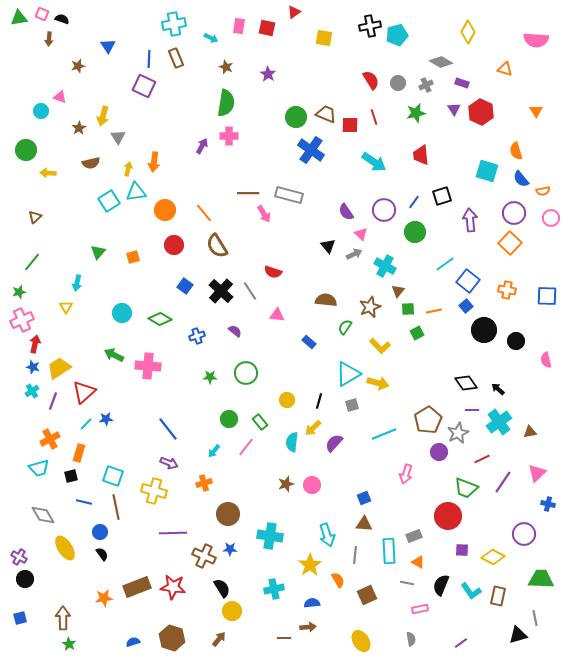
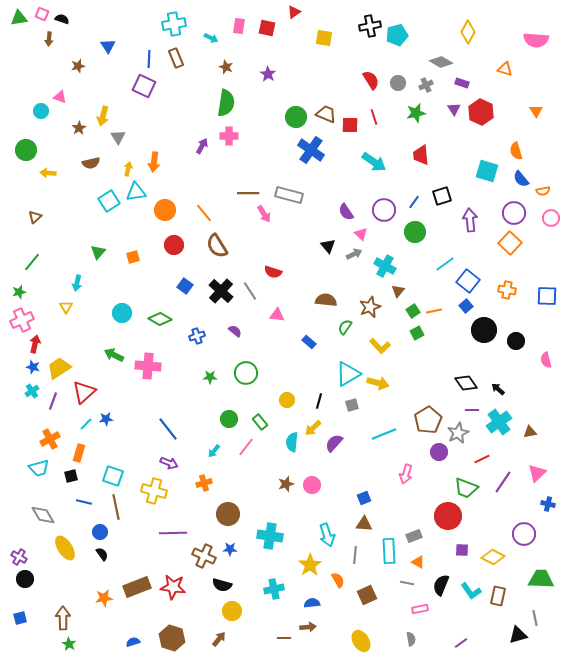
green square at (408, 309): moved 5 px right, 2 px down; rotated 32 degrees counterclockwise
black semicircle at (222, 588): moved 3 px up; rotated 138 degrees clockwise
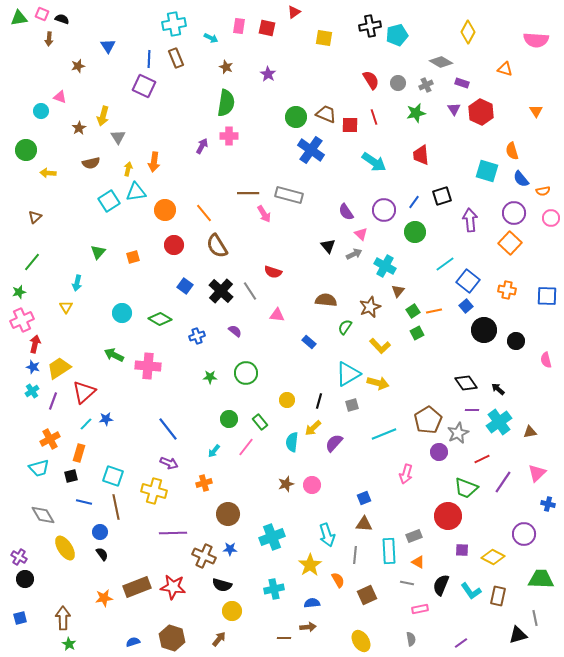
orange semicircle at (516, 151): moved 4 px left
cyan cross at (270, 536): moved 2 px right, 1 px down; rotated 30 degrees counterclockwise
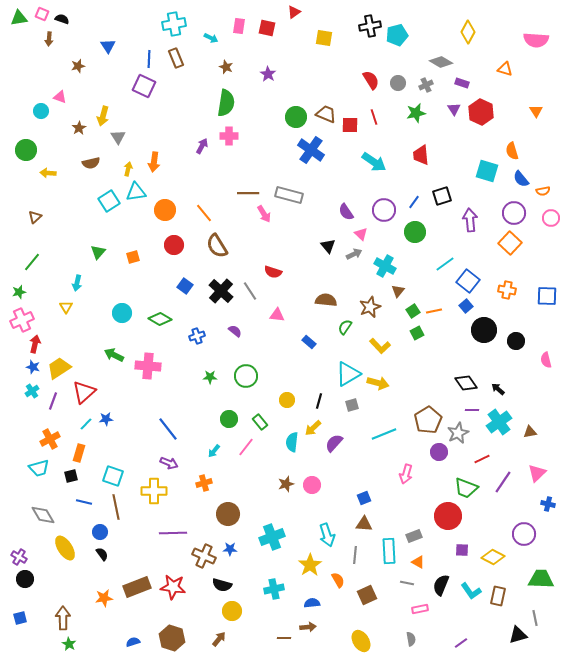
green circle at (246, 373): moved 3 px down
yellow cross at (154, 491): rotated 15 degrees counterclockwise
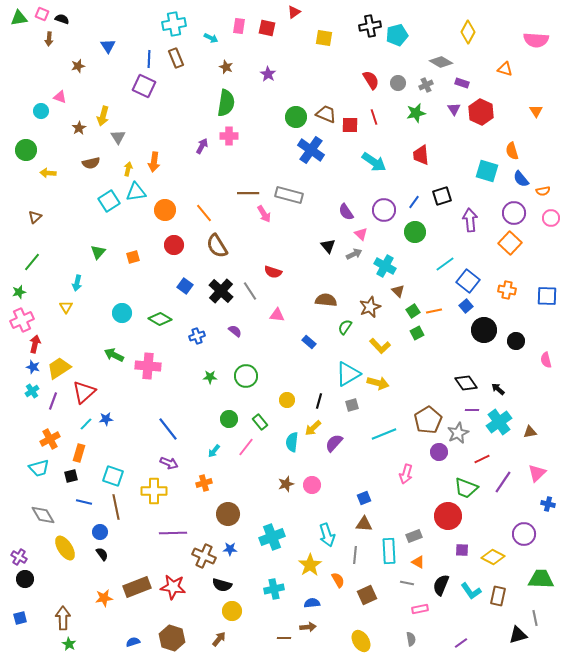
brown triangle at (398, 291): rotated 24 degrees counterclockwise
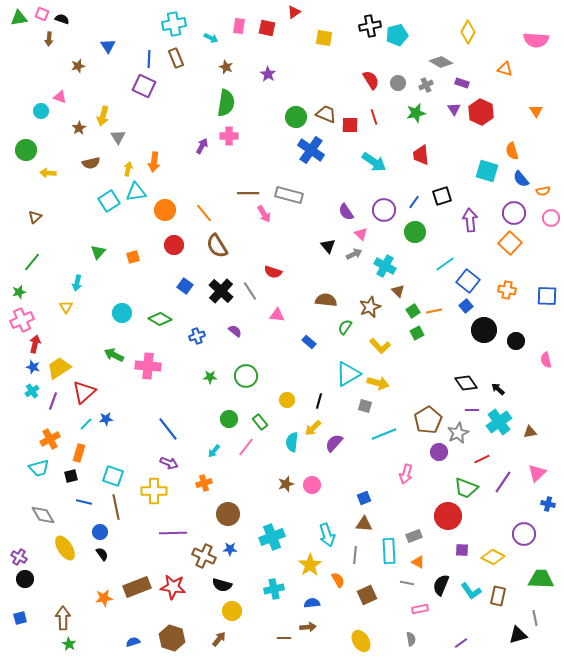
gray square at (352, 405): moved 13 px right, 1 px down; rotated 32 degrees clockwise
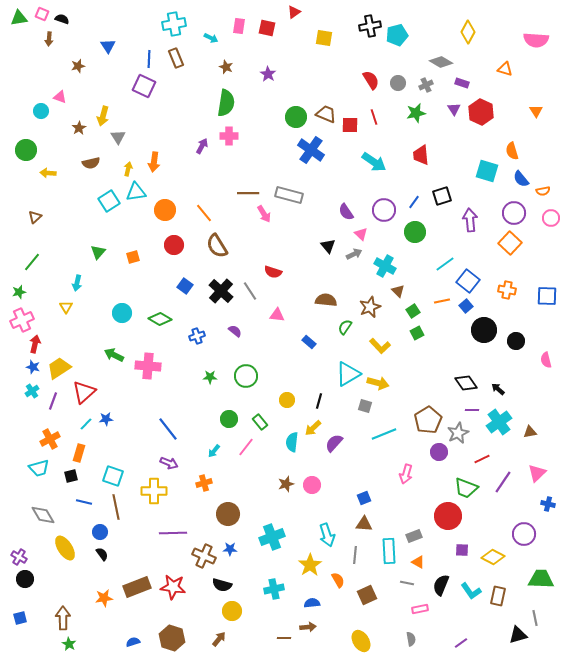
orange line at (434, 311): moved 8 px right, 10 px up
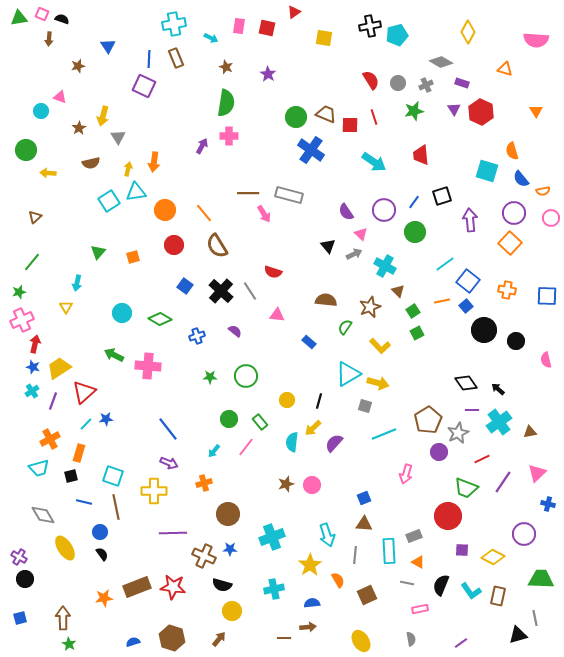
green star at (416, 113): moved 2 px left, 2 px up
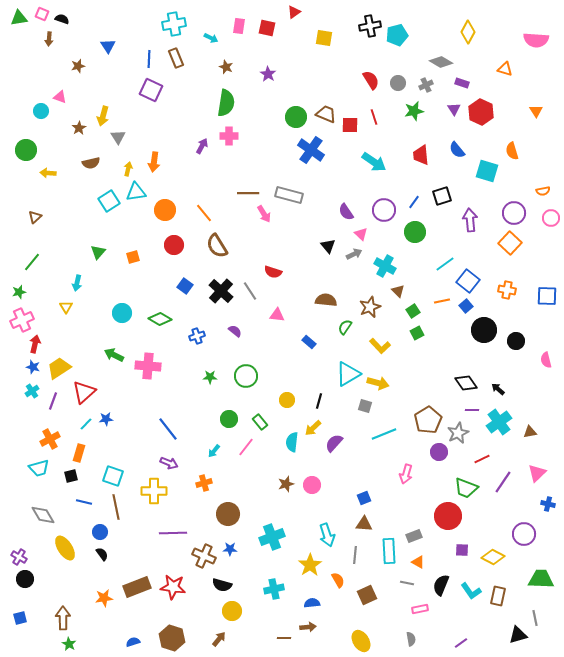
purple square at (144, 86): moved 7 px right, 4 px down
blue semicircle at (521, 179): moved 64 px left, 29 px up
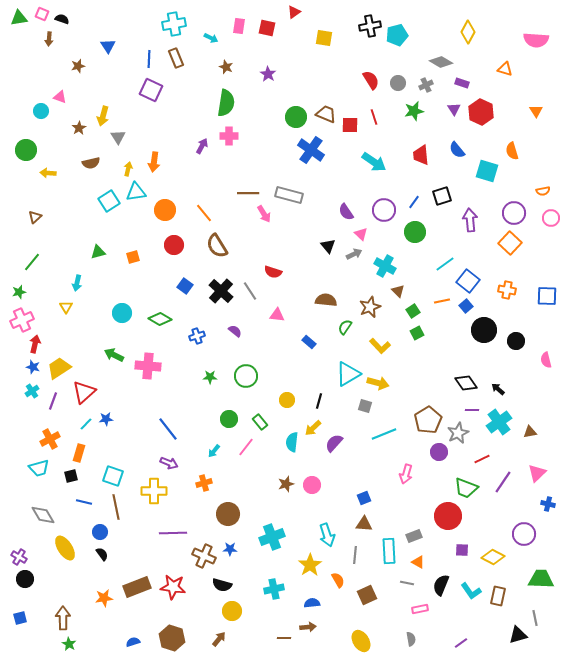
green triangle at (98, 252): rotated 35 degrees clockwise
